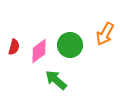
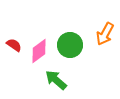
red semicircle: moved 2 px up; rotated 70 degrees counterclockwise
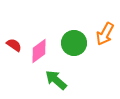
green circle: moved 4 px right, 2 px up
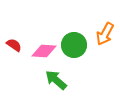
green circle: moved 2 px down
pink diamond: moved 5 px right; rotated 40 degrees clockwise
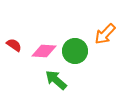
orange arrow: rotated 15 degrees clockwise
green circle: moved 1 px right, 6 px down
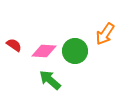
orange arrow: rotated 10 degrees counterclockwise
green arrow: moved 6 px left
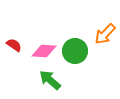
orange arrow: rotated 10 degrees clockwise
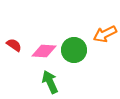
orange arrow: rotated 20 degrees clockwise
green circle: moved 1 px left, 1 px up
green arrow: moved 2 px down; rotated 25 degrees clockwise
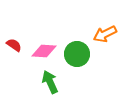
green circle: moved 3 px right, 4 px down
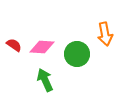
orange arrow: rotated 75 degrees counterclockwise
pink diamond: moved 2 px left, 4 px up
green arrow: moved 5 px left, 2 px up
